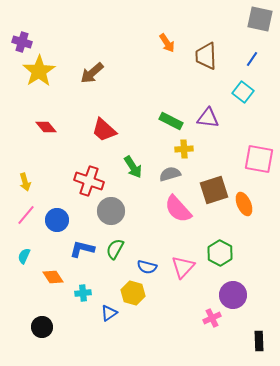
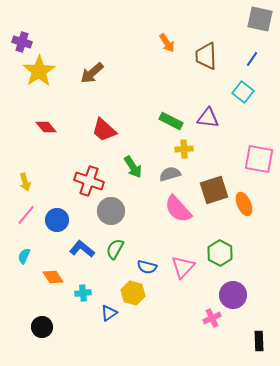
blue L-shape: rotated 25 degrees clockwise
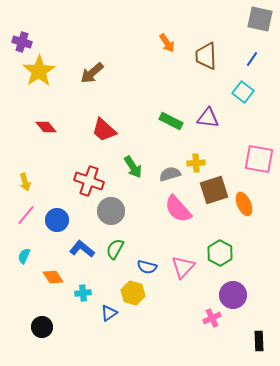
yellow cross: moved 12 px right, 14 px down
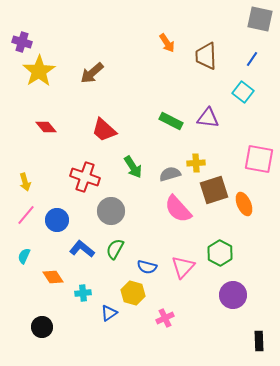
red cross: moved 4 px left, 4 px up
pink cross: moved 47 px left
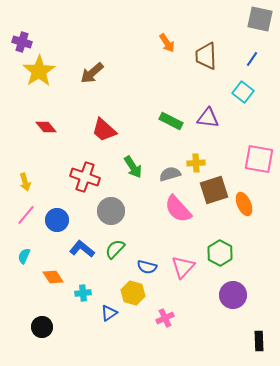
green semicircle: rotated 15 degrees clockwise
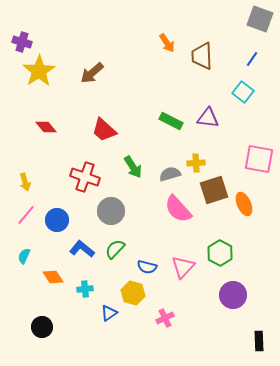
gray square: rotated 8 degrees clockwise
brown trapezoid: moved 4 px left
cyan cross: moved 2 px right, 4 px up
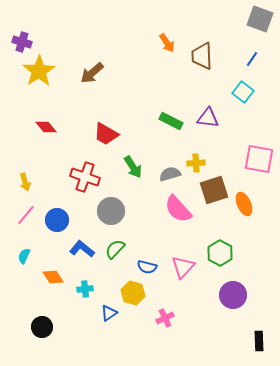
red trapezoid: moved 2 px right, 4 px down; rotated 12 degrees counterclockwise
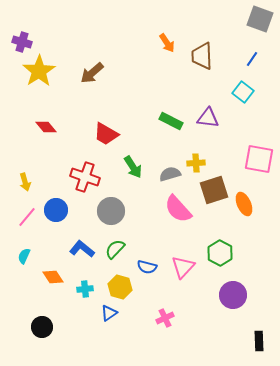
pink line: moved 1 px right, 2 px down
blue circle: moved 1 px left, 10 px up
yellow hexagon: moved 13 px left, 6 px up
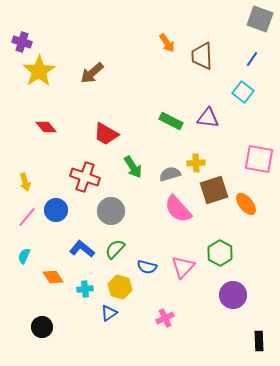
orange ellipse: moved 2 px right; rotated 15 degrees counterclockwise
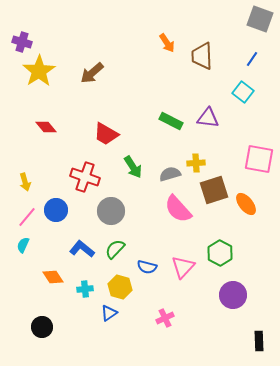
cyan semicircle: moved 1 px left, 11 px up
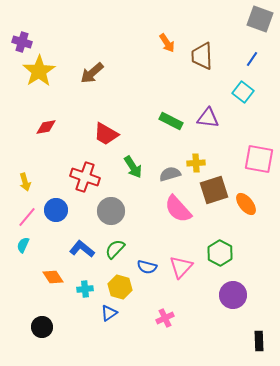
red diamond: rotated 60 degrees counterclockwise
pink triangle: moved 2 px left
